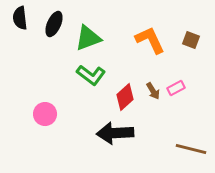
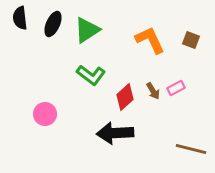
black ellipse: moved 1 px left
green triangle: moved 1 px left, 8 px up; rotated 12 degrees counterclockwise
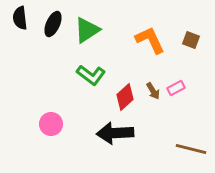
pink circle: moved 6 px right, 10 px down
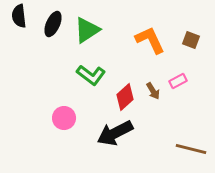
black semicircle: moved 1 px left, 2 px up
pink rectangle: moved 2 px right, 7 px up
pink circle: moved 13 px right, 6 px up
black arrow: rotated 24 degrees counterclockwise
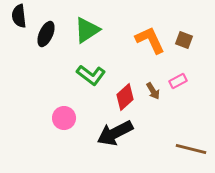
black ellipse: moved 7 px left, 10 px down
brown square: moved 7 px left
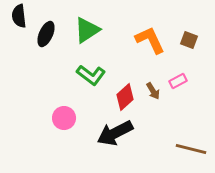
brown square: moved 5 px right
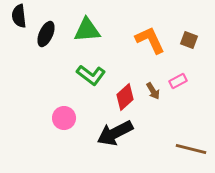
green triangle: rotated 28 degrees clockwise
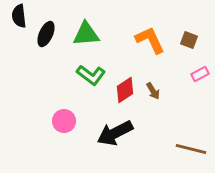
green triangle: moved 1 px left, 4 px down
pink rectangle: moved 22 px right, 7 px up
red diamond: moved 7 px up; rotated 8 degrees clockwise
pink circle: moved 3 px down
